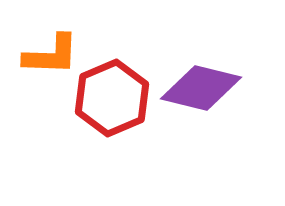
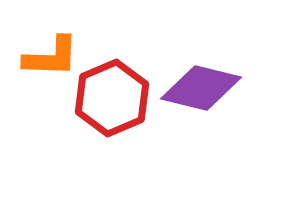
orange L-shape: moved 2 px down
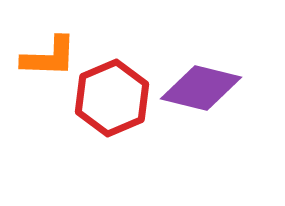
orange L-shape: moved 2 px left
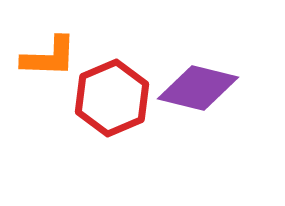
purple diamond: moved 3 px left
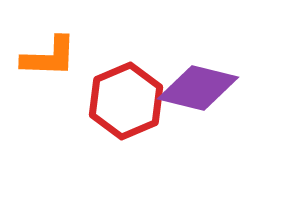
red hexagon: moved 14 px right, 3 px down
